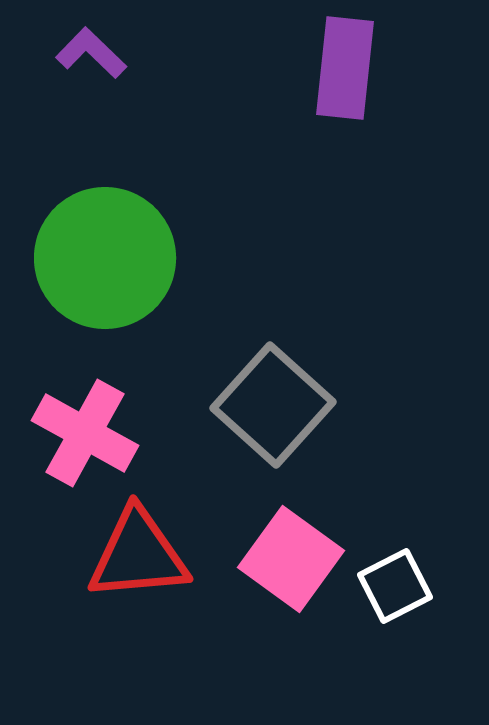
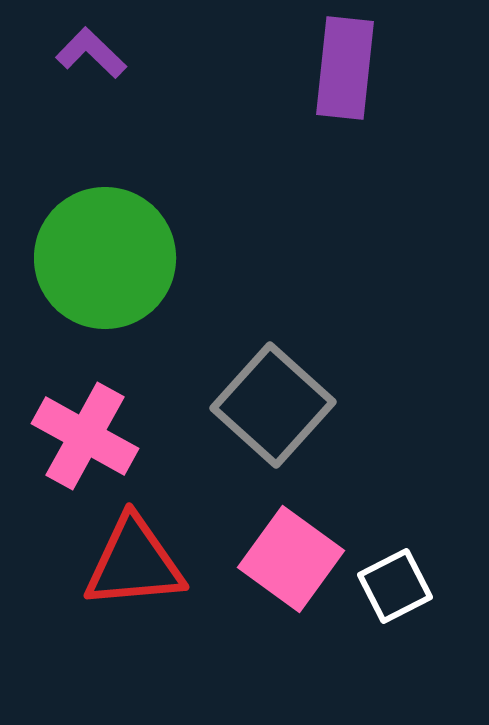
pink cross: moved 3 px down
red triangle: moved 4 px left, 8 px down
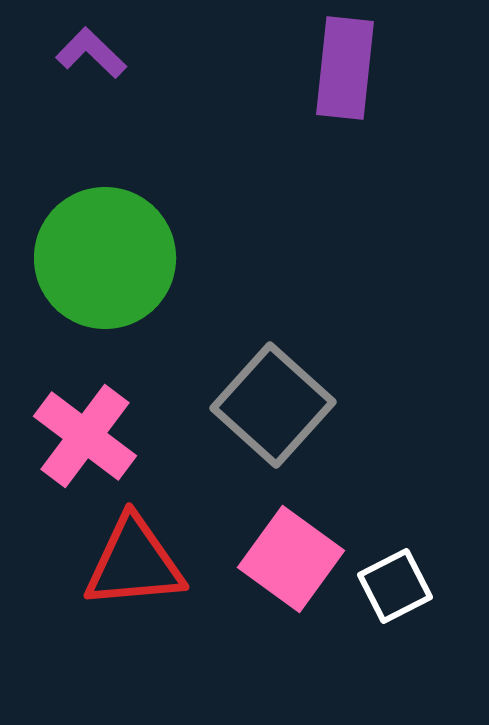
pink cross: rotated 8 degrees clockwise
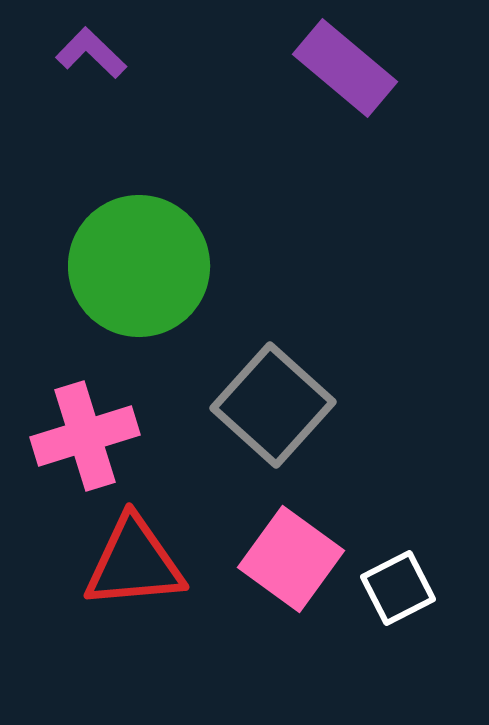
purple rectangle: rotated 56 degrees counterclockwise
green circle: moved 34 px right, 8 px down
pink cross: rotated 36 degrees clockwise
white square: moved 3 px right, 2 px down
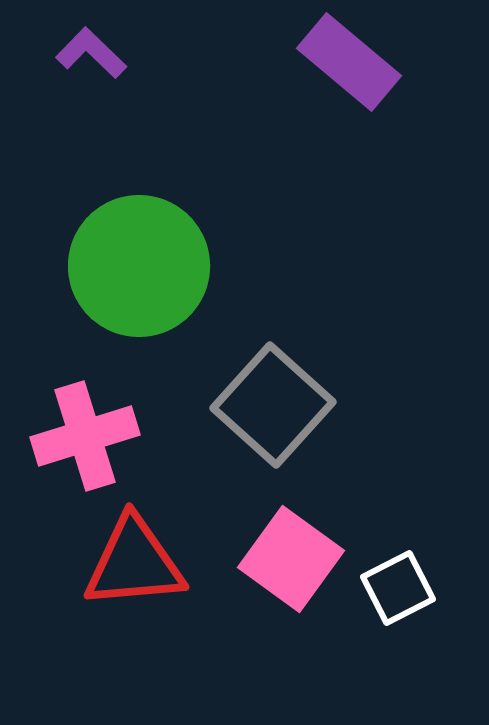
purple rectangle: moved 4 px right, 6 px up
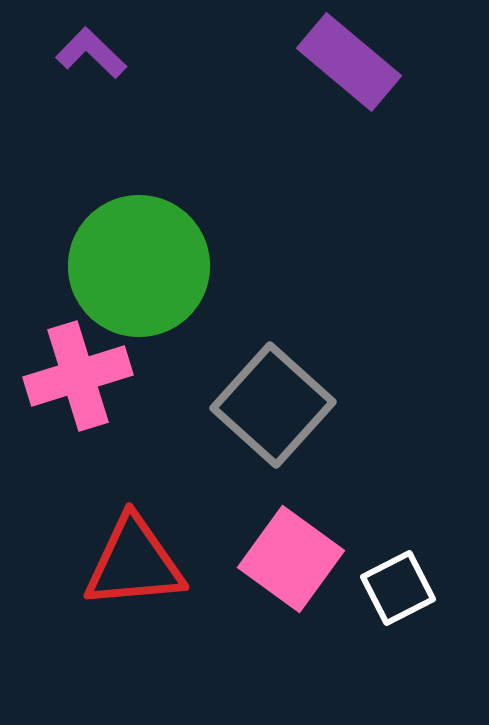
pink cross: moved 7 px left, 60 px up
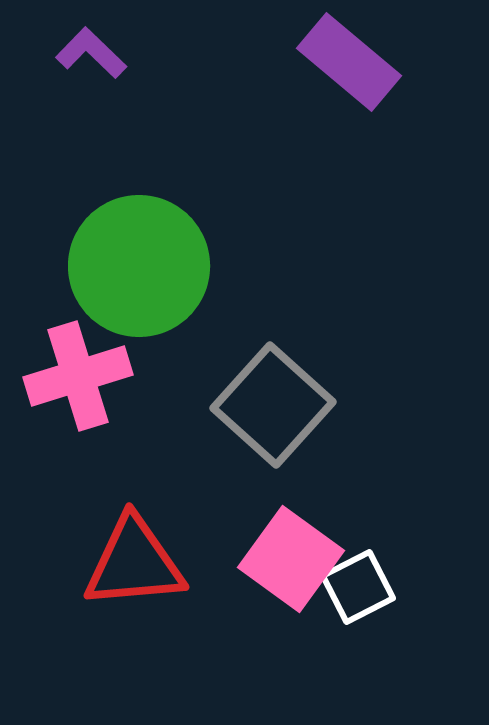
white square: moved 40 px left, 1 px up
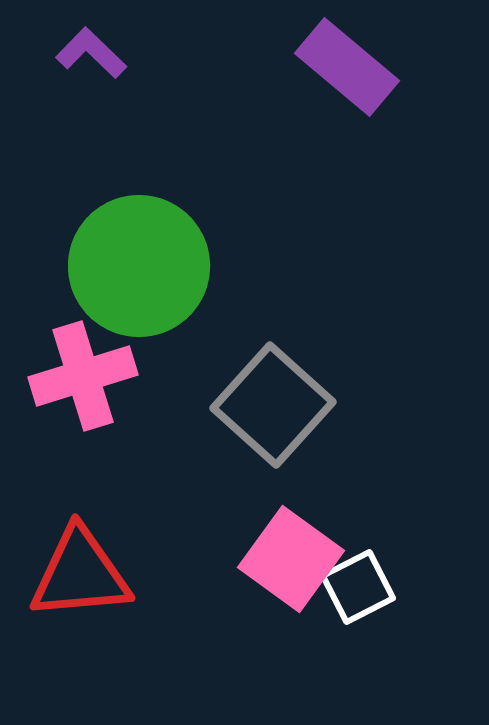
purple rectangle: moved 2 px left, 5 px down
pink cross: moved 5 px right
red triangle: moved 54 px left, 11 px down
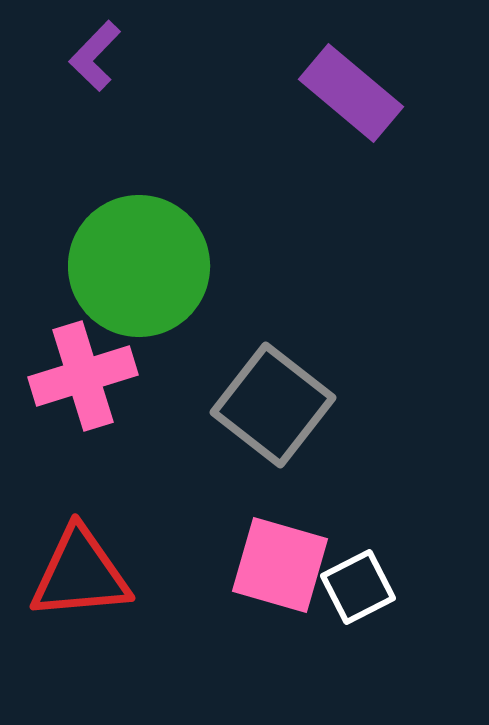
purple L-shape: moved 4 px right, 3 px down; rotated 90 degrees counterclockwise
purple rectangle: moved 4 px right, 26 px down
gray square: rotated 4 degrees counterclockwise
pink square: moved 11 px left, 6 px down; rotated 20 degrees counterclockwise
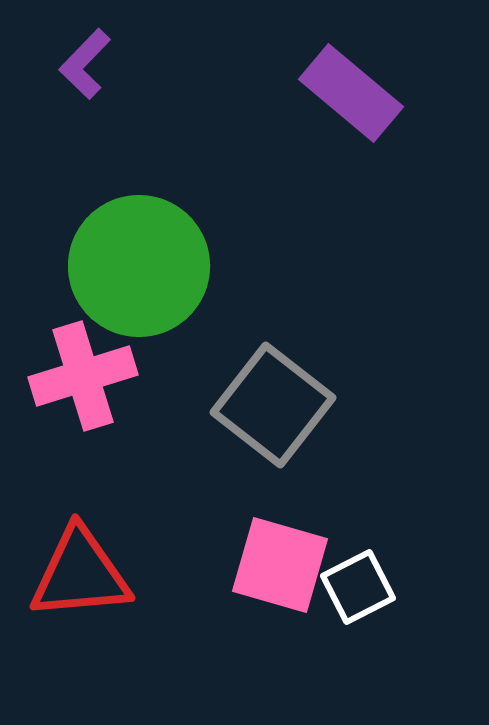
purple L-shape: moved 10 px left, 8 px down
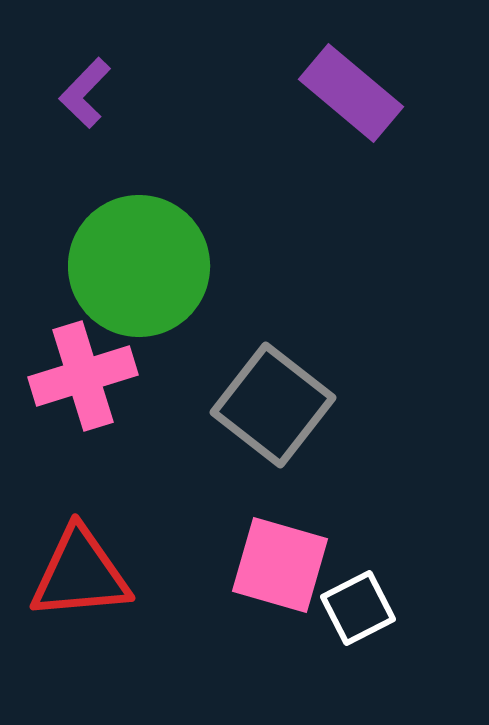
purple L-shape: moved 29 px down
white square: moved 21 px down
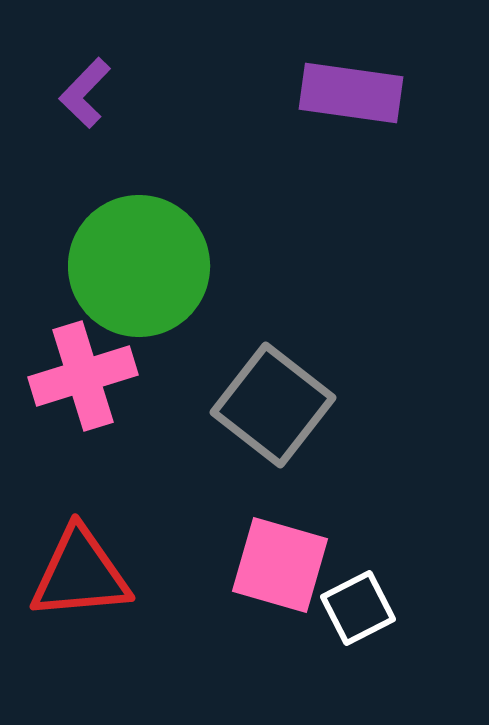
purple rectangle: rotated 32 degrees counterclockwise
